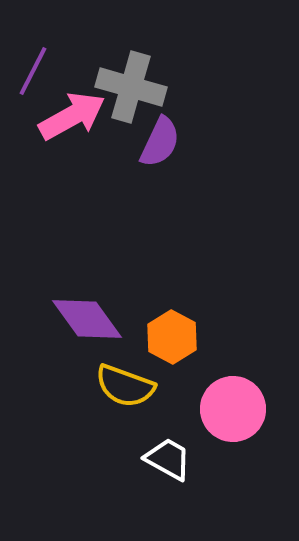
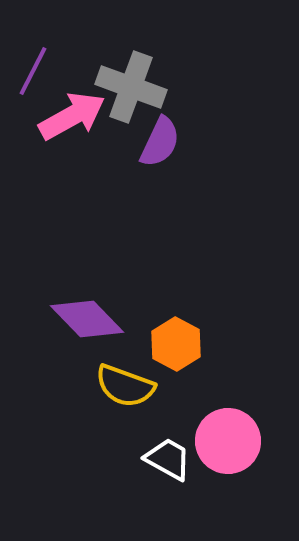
gray cross: rotated 4 degrees clockwise
purple diamond: rotated 8 degrees counterclockwise
orange hexagon: moved 4 px right, 7 px down
pink circle: moved 5 px left, 32 px down
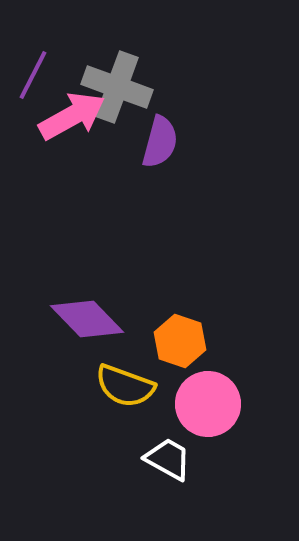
purple line: moved 4 px down
gray cross: moved 14 px left
purple semicircle: rotated 10 degrees counterclockwise
orange hexagon: moved 4 px right, 3 px up; rotated 9 degrees counterclockwise
pink circle: moved 20 px left, 37 px up
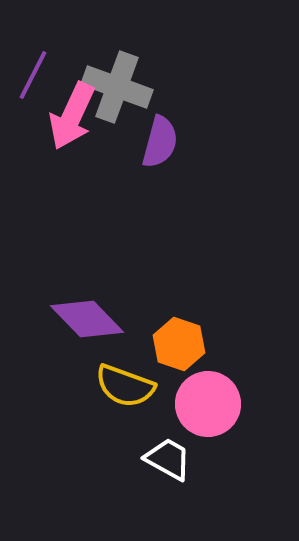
pink arrow: rotated 144 degrees clockwise
orange hexagon: moved 1 px left, 3 px down
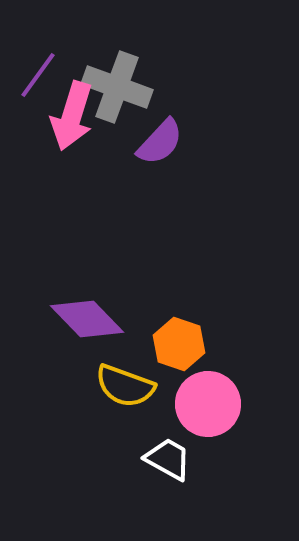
purple line: moved 5 px right; rotated 9 degrees clockwise
pink arrow: rotated 8 degrees counterclockwise
purple semicircle: rotated 28 degrees clockwise
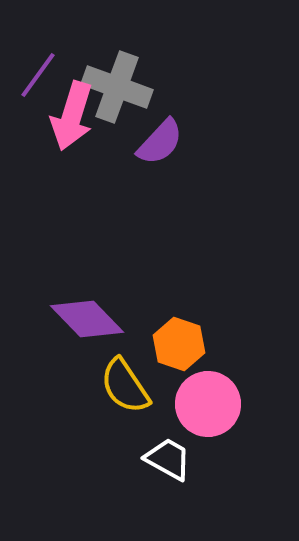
yellow semicircle: rotated 36 degrees clockwise
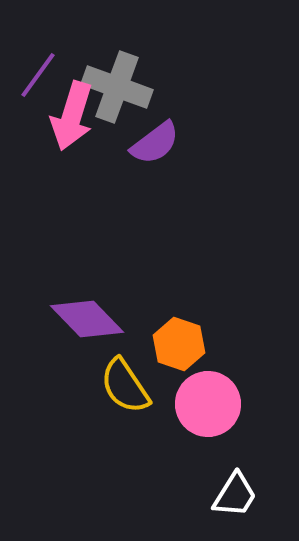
purple semicircle: moved 5 px left, 1 px down; rotated 10 degrees clockwise
white trapezoid: moved 67 px right, 36 px down; rotated 93 degrees clockwise
